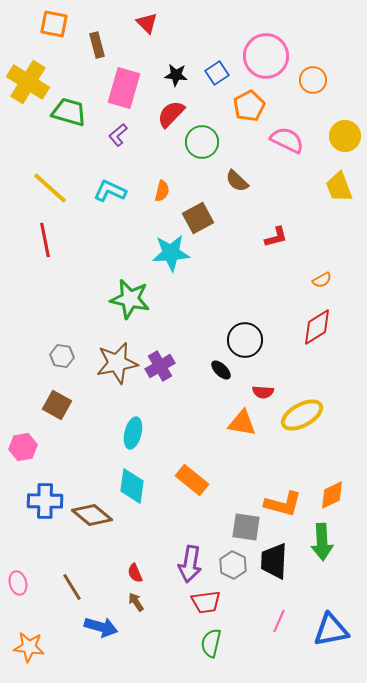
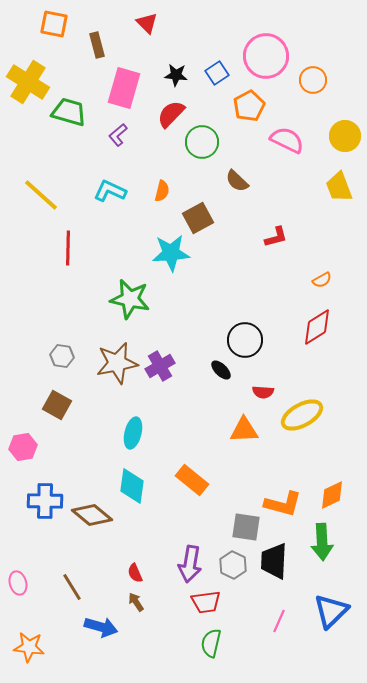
yellow line at (50, 188): moved 9 px left, 7 px down
red line at (45, 240): moved 23 px right, 8 px down; rotated 12 degrees clockwise
orange triangle at (242, 423): moved 2 px right, 7 px down; rotated 12 degrees counterclockwise
blue triangle at (331, 630): moved 19 px up; rotated 33 degrees counterclockwise
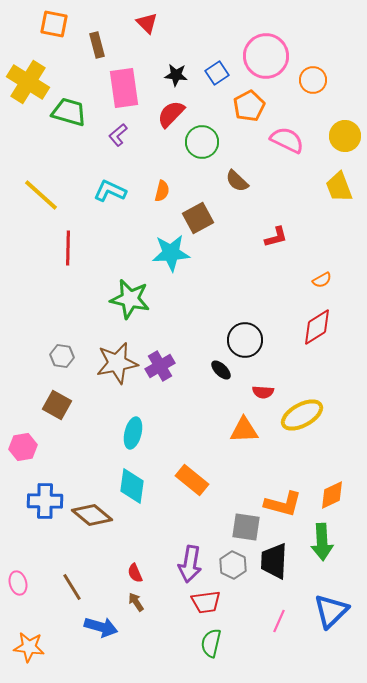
pink rectangle at (124, 88): rotated 24 degrees counterclockwise
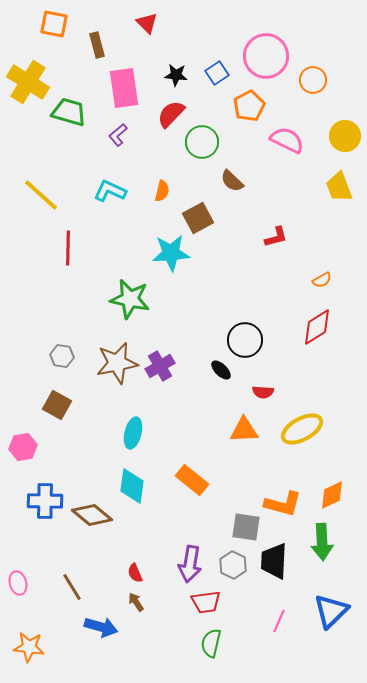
brown semicircle at (237, 181): moved 5 px left
yellow ellipse at (302, 415): moved 14 px down
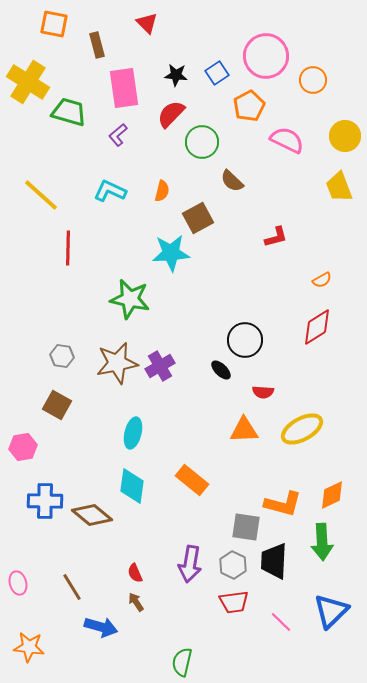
red trapezoid at (206, 602): moved 28 px right
pink line at (279, 621): moved 2 px right, 1 px down; rotated 70 degrees counterclockwise
green semicircle at (211, 643): moved 29 px left, 19 px down
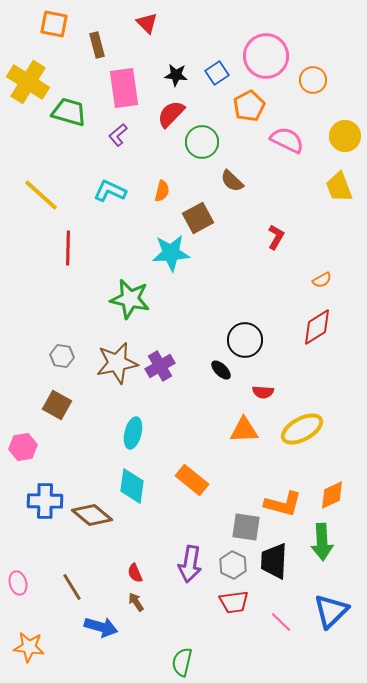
red L-shape at (276, 237): rotated 45 degrees counterclockwise
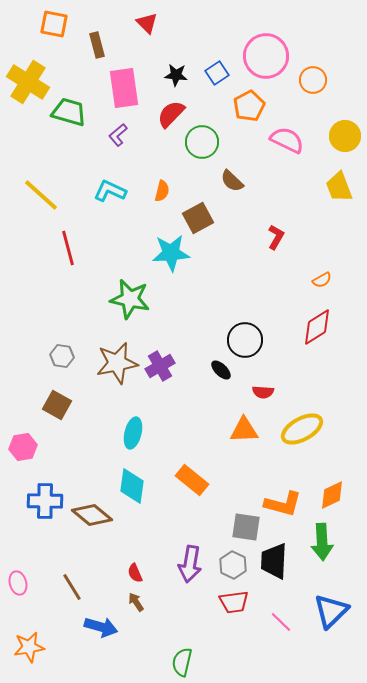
red line at (68, 248): rotated 16 degrees counterclockwise
orange star at (29, 647): rotated 16 degrees counterclockwise
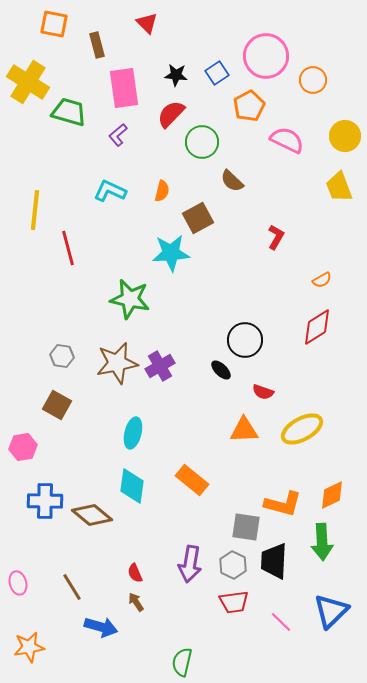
yellow line at (41, 195): moved 6 px left, 15 px down; rotated 54 degrees clockwise
red semicircle at (263, 392): rotated 15 degrees clockwise
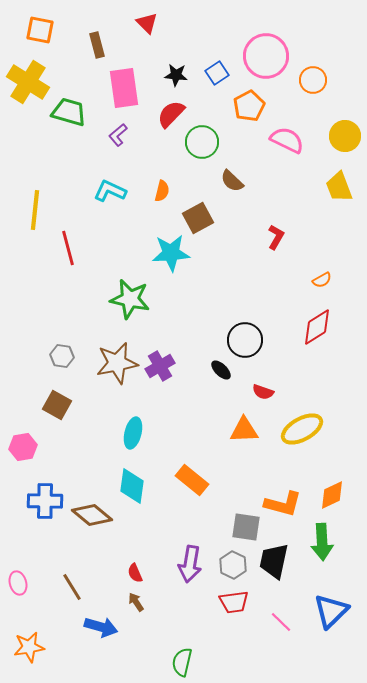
orange square at (54, 24): moved 14 px left, 6 px down
black trapezoid at (274, 561): rotated 9 degrees clockwise
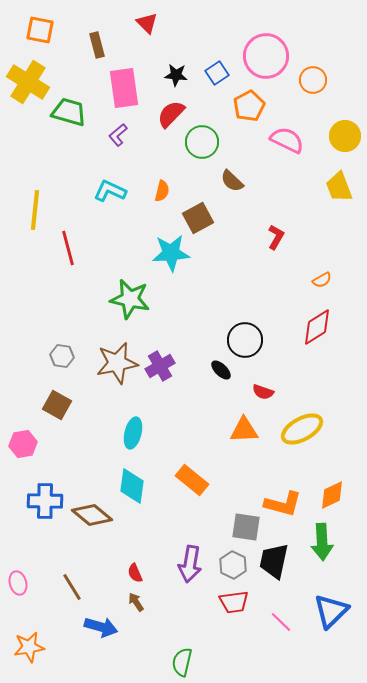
pink hexagon at (23, 447): moved 3 px up
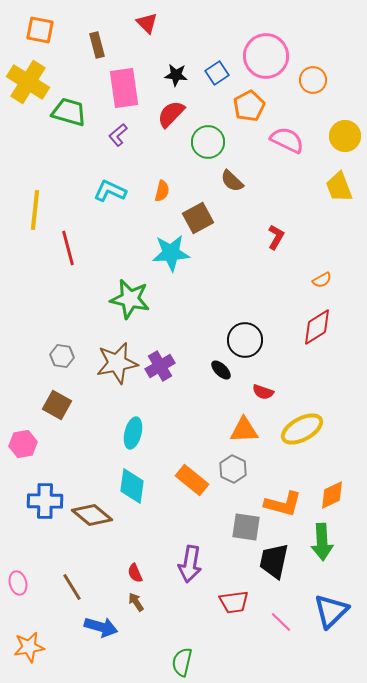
green circle at (202, 142): moved 6 px right
gray hexagon at (233, 565): moved 96 px up
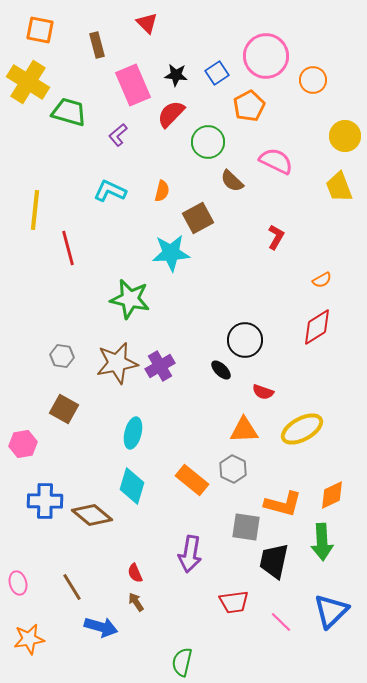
pink rectangle at (124, 88): moved 9 px right, 3 px up; rotated 15 degrees counterclockwise
pink semicircle at (287, 140): moved 11 px left, 21 px down
brown square at (57, 405): moved 7 px right, 4 px down
cyan diamond at (132, 486): rotated 9 degrees clockwise
purple arrow at (190, 564): moved 10 px up
orange star at (29, 647): moved 8 px up
